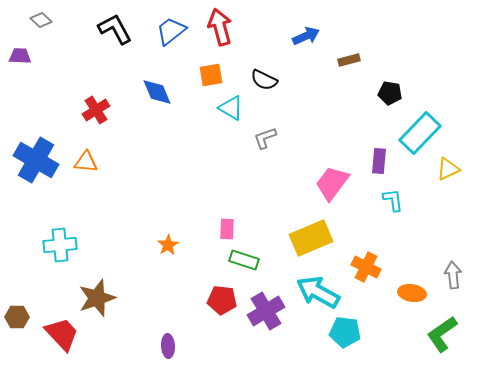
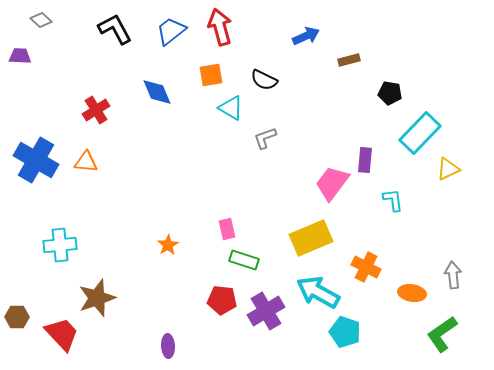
purple rectangle: moved 14 px left, 1 px up
pink rectangle: rotated 15 degrees counterclockwise
cyan pentagon: rotated 12 degrees clockwise
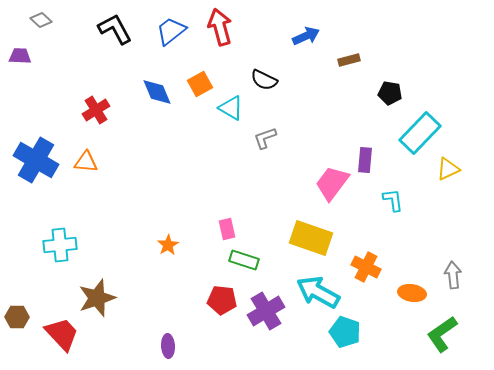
orange square: moved 11 px left, 9 px down; rotated 20 degrees counterclockwise
yellow rectangle: rotated 42 degrees clockwise
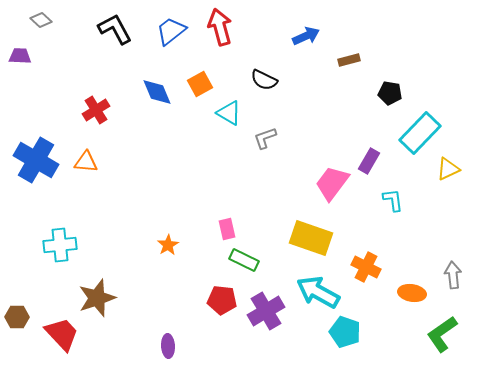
cyan triangle: moved 2 px left, 5 px down
purple rectangle: moved 4 px right, 1 px down; rotated 25 degrees clockwise
green rectangle: rotated 8 degrees clockwise
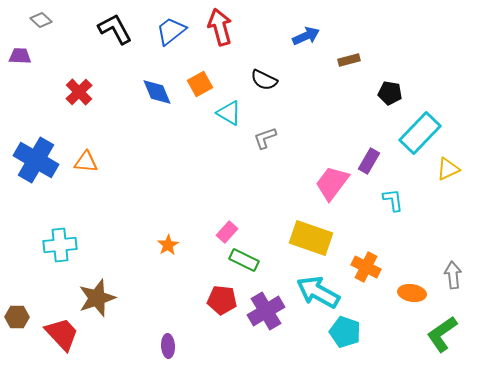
red cross: moved 17 px left, 18 px up; rotated 12 degrees counterclockwise
pink rectangle: moved 3 px down; rotated 55 degrees clockwise
